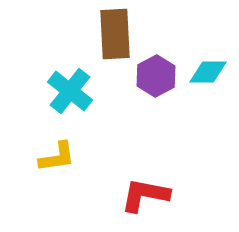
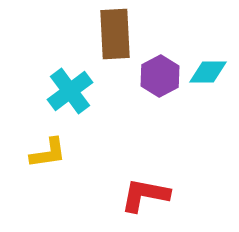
purple hexagon: moved 4 px right
cyan cross: rotated 15 degrees clockwise
yellow L-shape: moved 9 px left, 4 px up
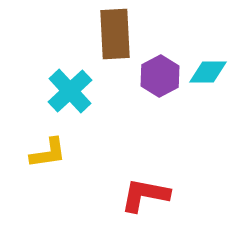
cyan cross: rotated 6 degrees counterclockwise
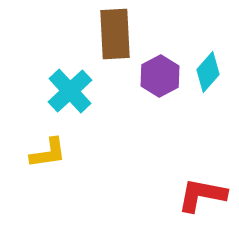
cyan diamond: rotated 48 degrees counterclockwise
red L-shape: moved 57 px right
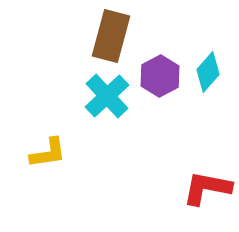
brown rectangle: moved 4 px left, 2 px down; rotated 18 degrees clockwise
cyan cross: moved 37 px right, 5 px down
red L-shape: moved 5 px right, 7 px up
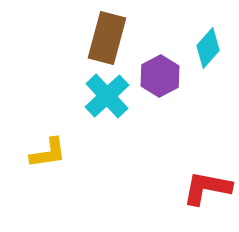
brown rectangle: moved 4 px left, 2 px down
cyan diamond: moved 24 px up
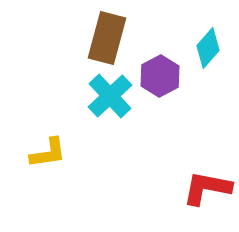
cyan cross: moved 3 px right
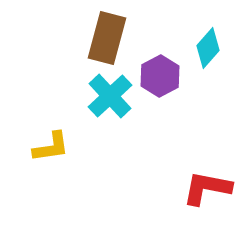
yellow L-shape: moved 3 px right, 6 px up
